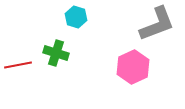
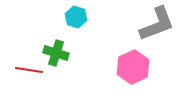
red line: moved 11 px right, 5 px down; rotated 20 degrees clockwise
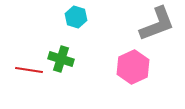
green cross: moved 5 px right, 6 px down
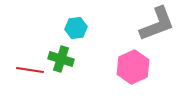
cyan hexagon: moved 11 px down; rotated 25 degrees counterclockwise
red line: moved 1 px right
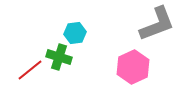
cyan hexagon: moved 1 px left, 5 px down
green cross: moved 2 px left, 2 px up
red line: rotated 48 degrees counterclockwise
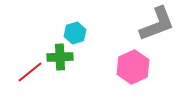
cyan hexagon: rotated 10 degrees counterclockwise
green cross: moved 1 px right; rotated 20 degrees counterclockwise
red line: moved 2 px down
